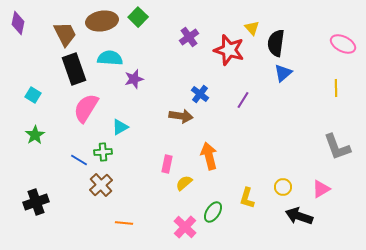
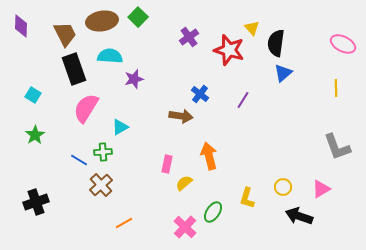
purple diamond: moved 3 px right, 3 px down; rotated 10 degrees counterclockwise
cyan semicircle: moved 2 px up
orange line: rotated 36 degrees counterclockwise
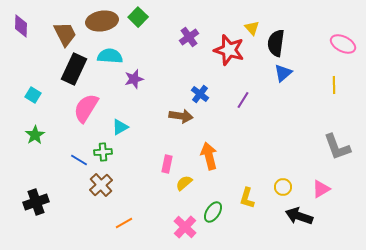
black rectangle: rotated 44 degrees clockwise
yellow line: moved 2 px left, 3 px up
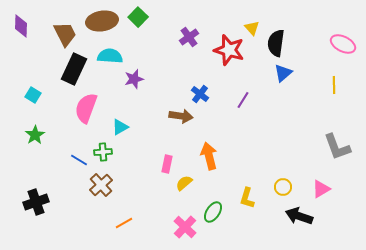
pink semicircle: rotated 12 degrees counterclockwise
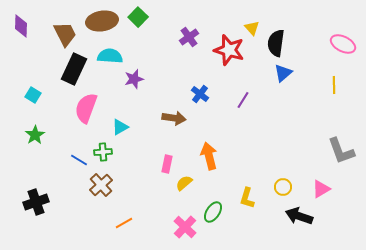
brown arrow: moved 7 px left, 2 px down
gray L-shape: moved 4 px right, 4 px down
